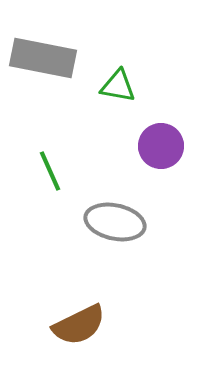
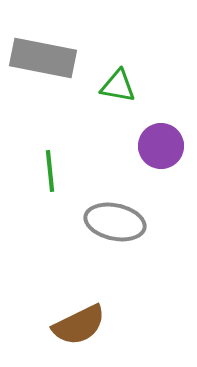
green line: rotated 18 degrees clockwise
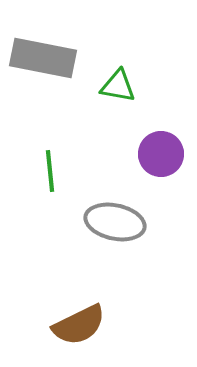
purple circle: moved 8 px down
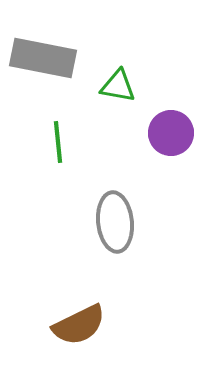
purple circle: moved 10 px right, 21 px up
green line: moved 8 px right, 29 px up
gray ellipse: rotated 72 degrees clockwise
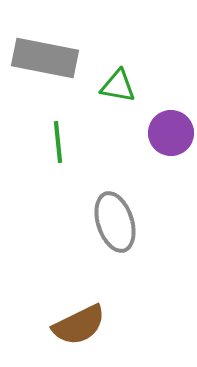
gray rectangle: moved 2 px right
gray ellipse: rotated 12 degrees counterclockwise
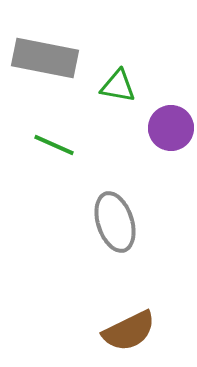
purple circle: moved 5 px up
green line: moved 4 px left, 3 px down; rotated 60 degrees counterclockwise
brown semicircle: moved 50 px right, 6 px down
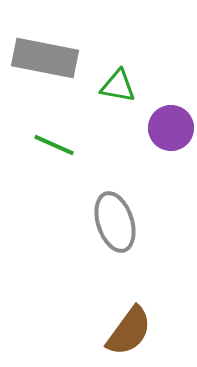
brown semicircle: rotated 28 degrees counterclockwise
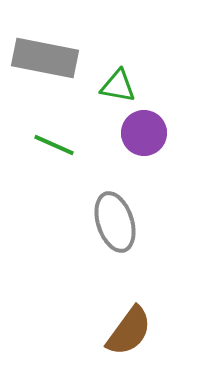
purple circle: moved 27 px left, 5 px down
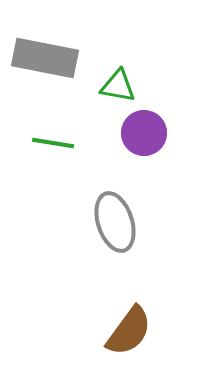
green line: moved 1 px left, 2 px up; rotated 15 degrees counterclockwise
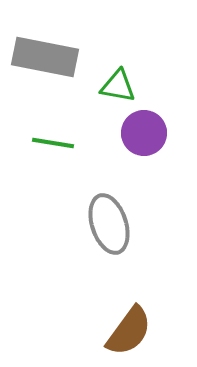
gray rectangle: moved 1 px up
gray ellipse: moved 6 px left, 2 px down
